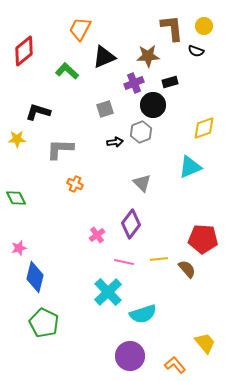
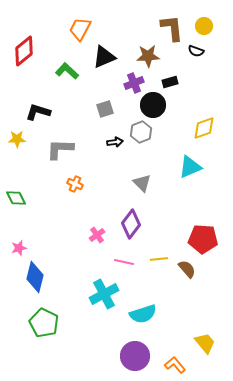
cyan cross: moved 4 px left, 2 px down; rotated 16 degrees clockwise
purple circle: moved 5 px right
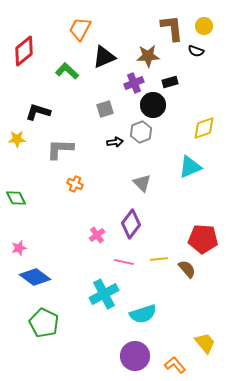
blue diamond: rotated 68 degrees counterclockwise
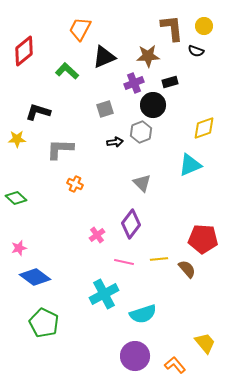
cyan triangle: moved 2 px up
green diamond: rotated 20 degrees counterclockwise
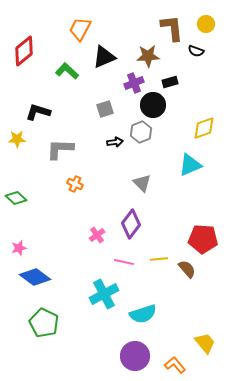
yellow circle: moved 2 px right, 2 px up
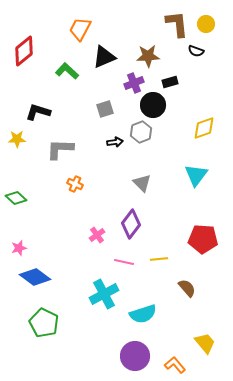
brown L-shape: moved 5 px right, 4 px up
cyan triangle: moved 6 px right, 10 px down; rotated 30 degrees counterclockwise
brown semicircle: moved 19 px down
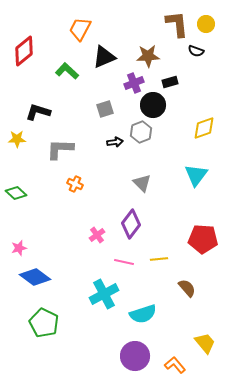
green diamond: moved 5 px up
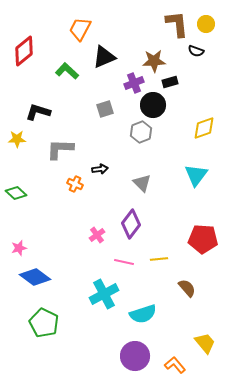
brown star: moved 6 px right, 5 px down
black arrow: moved 15 px left, 27 px down
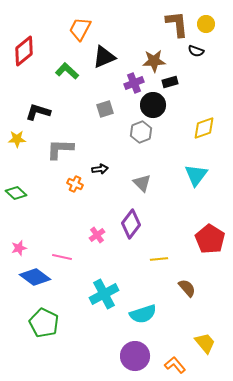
red pentagon: moved 7 px right; rotated 28 degrees clockwise
pink line: moved 62 px left, 5 px up
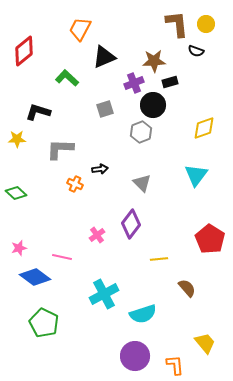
green L-shape: moved 7 px down
orange L-shape: rotated 35 degrees clockwise
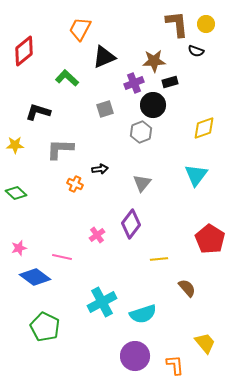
yellow star: moved 2 px left, 6 px down
gray triangle: rotated 24 degrees clockwise
cyan cross: moved 2 px left, 8 px down
green pentagon: moved 1 px right, 4 px down
